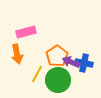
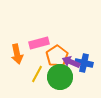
pink rectangle: moved 13 px right, 11 px down
green circle: moved 2 px right, 3 px up
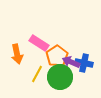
pink rectangle: rotated 48 degrees clockwise
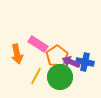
pink rectangle: moved 1 px left, 1 px down
blue cross: moved 1 px right, 1 px up
yellow line: moved 1 px left, 2 px down
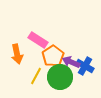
pink rectangle: moved 4 px up
orange pentagon: moved 4 px left
blue cross: moved 4 px down; rotated 18 degrees clockwise
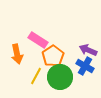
purple arrow: moved 17 px right, 12 px up
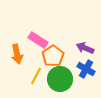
purple arrow: moved 3 px left, 2 px up
blue cross: moved 1 px right, 3 px down
green circle: moved 2 px down
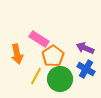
pink rectangle: moved 1 px right, 1 px up
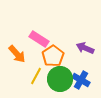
orange arrow: rotated 30 degrees counterclockwise
blue cross: moved 5 px left, 11 px down
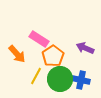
blue cross: rotated 18 degrees counterclockwise
